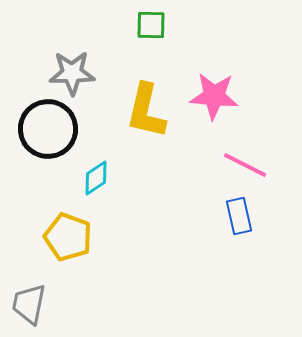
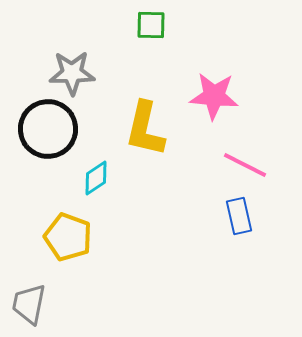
yellow L-shape: moved 1 px left, 18 px down
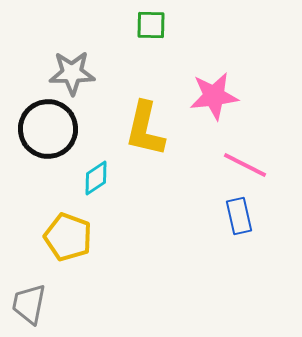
pink star: rotated 12 degrees counterclockwise
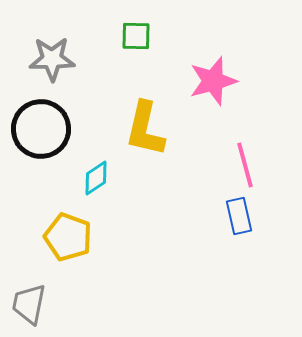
green square: moved 15 px left, 11 px down
gray star: moved 20 px left, 14 px up
pink star: moved 1 px left, 15 px up; rotated 9 degrees counterclockwise
black circle: moved 7 px left
pink line: rotated 48 degrees clockwise
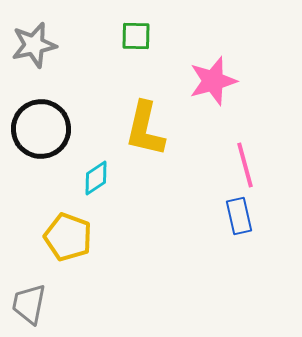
gray star: moved 18 px left, 14 px up; rotated 12 degrees counterclockwise
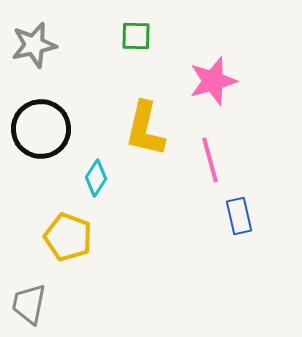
pink line: moved 35 px left, 5 px up
cyan diamond: rotated 24 degrees counterclockwise
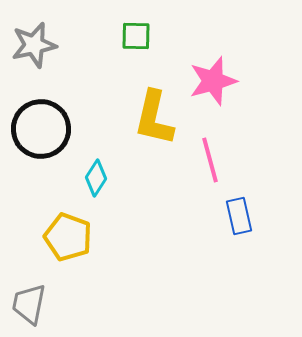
yellow L-shape: moved 9 px right, 11 px up
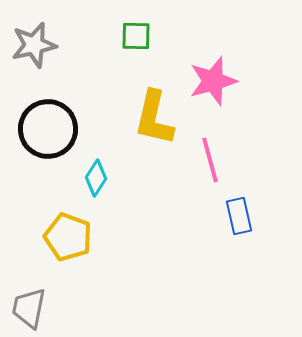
black circle: moved 7 px right
gray trapezoid: moved 4 px down
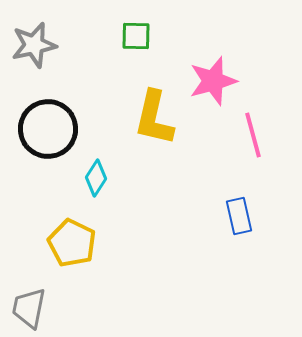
pink line: moved 43 px right, 25 px up
yellow pentagon: moved 4 px right, 6 px down; rotated 6 degrees clockwise
